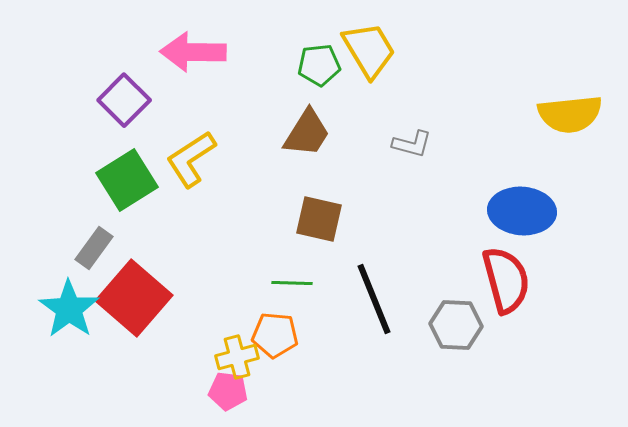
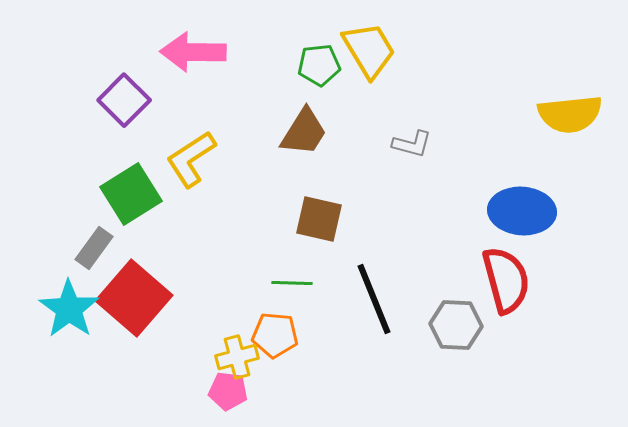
brown trapezoid: moved 3 px left, 1 px up
green square: moved 4 px right, 14 px down
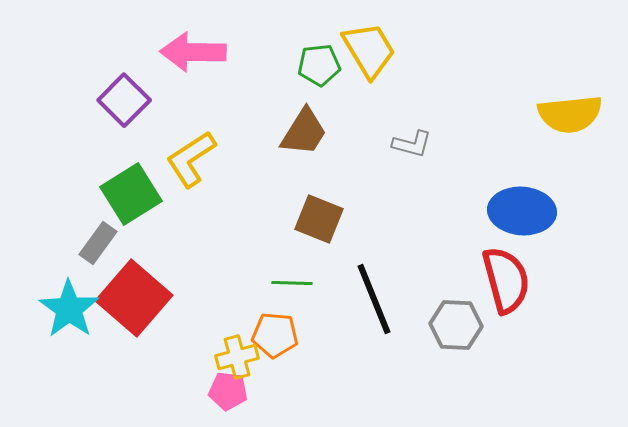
brown square: rotated 9 degrees clockwise
gray rectangle: moved 4 px right, 5 px up
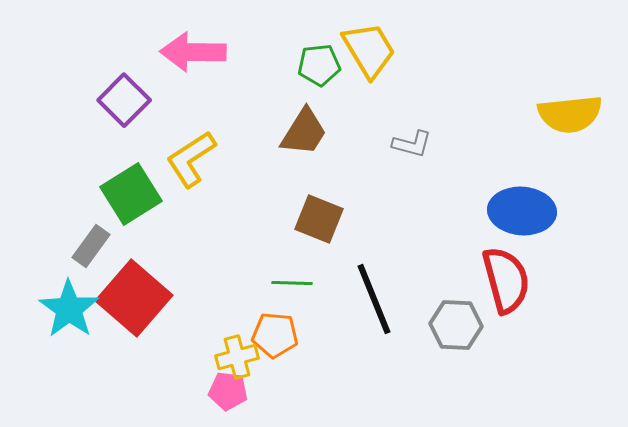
gray rectangle: moved 7 px left, 3 px down
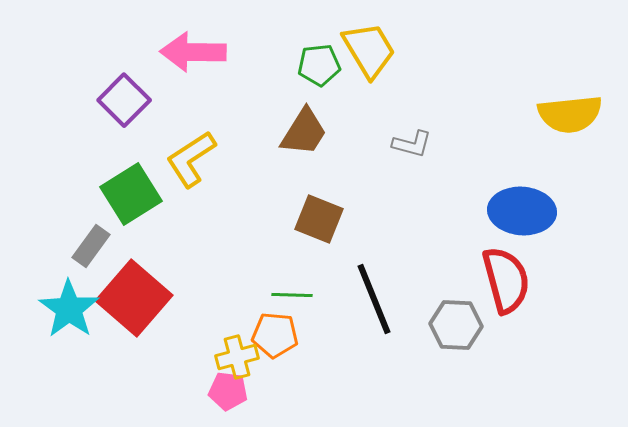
green line: moved 12 px down
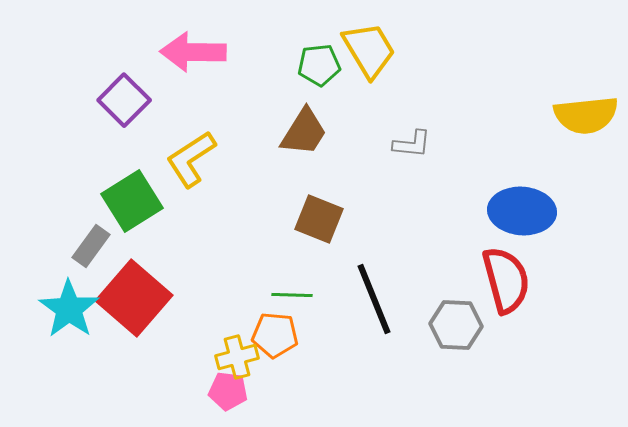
yellow semicircle: moved 16 px right, 1 px down
gray L-shape: rotated 9 degrees counterclockwise
green square: moved 1 px right, 7 px down
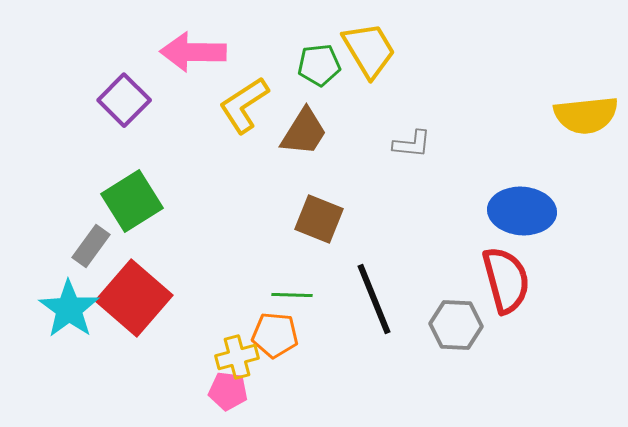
yellow L-shape: moved 53 px right, 54 px up
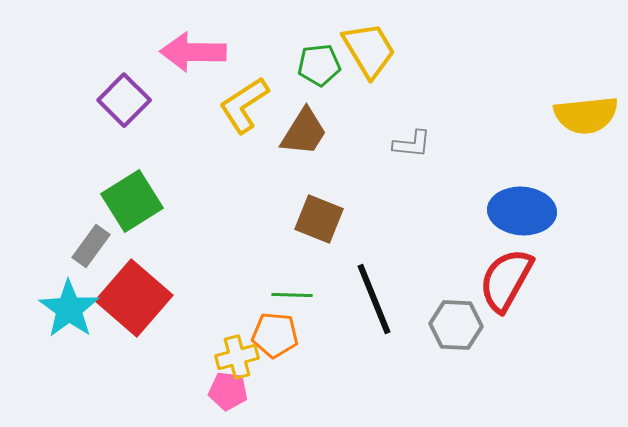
red semicircle: rotated 136 degrees counterclockwise
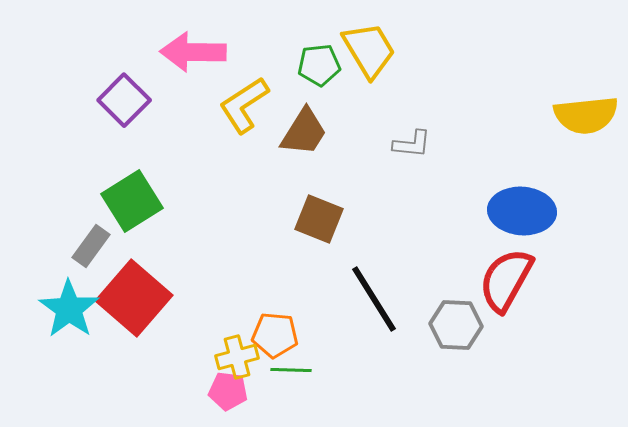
green line: moved 1 px left, 75 px down
black line: rotated 10 degrees counterclockwise
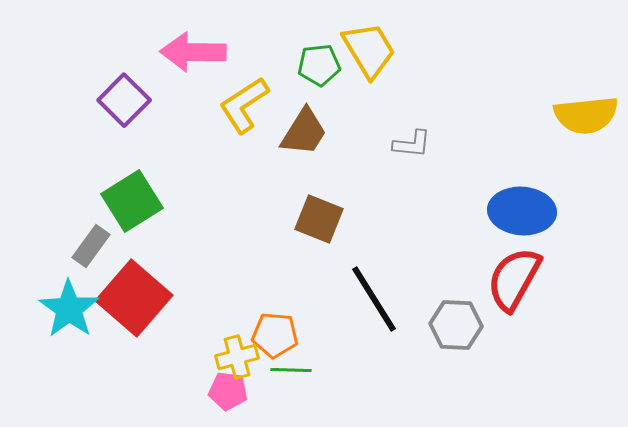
red semicircle: moved 8 px right, 1 px up
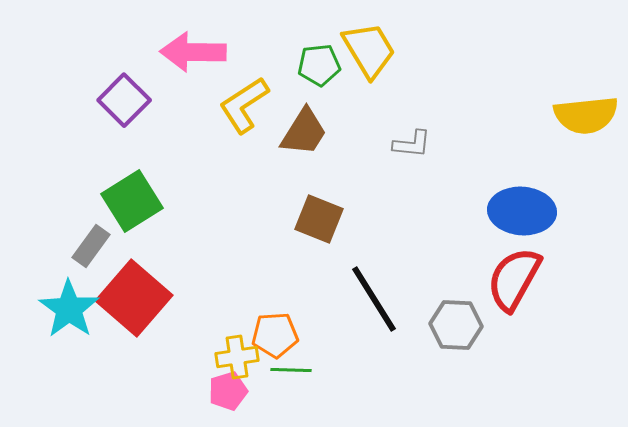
orange pentagon: rotated 9 degrees counterclockwise
yellow cross: rotated 6 degrees clockwise
pink pentagon: rotated 24 degrees counterclockwise
